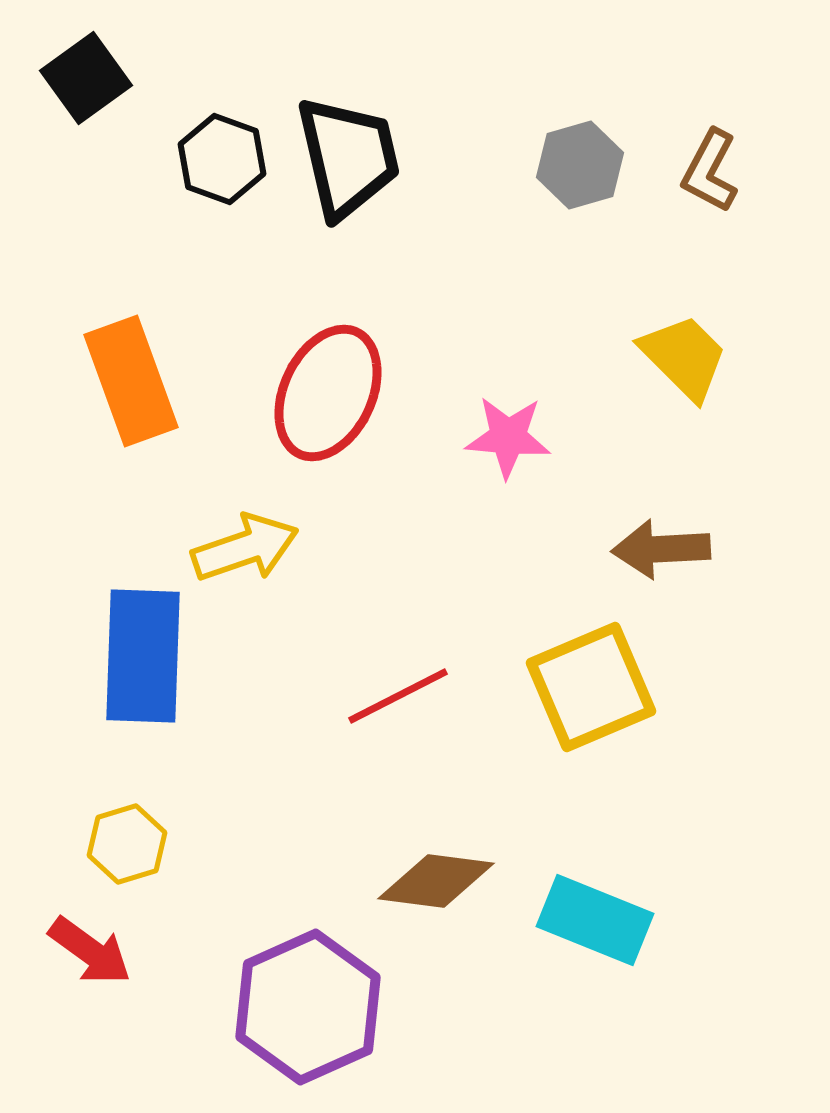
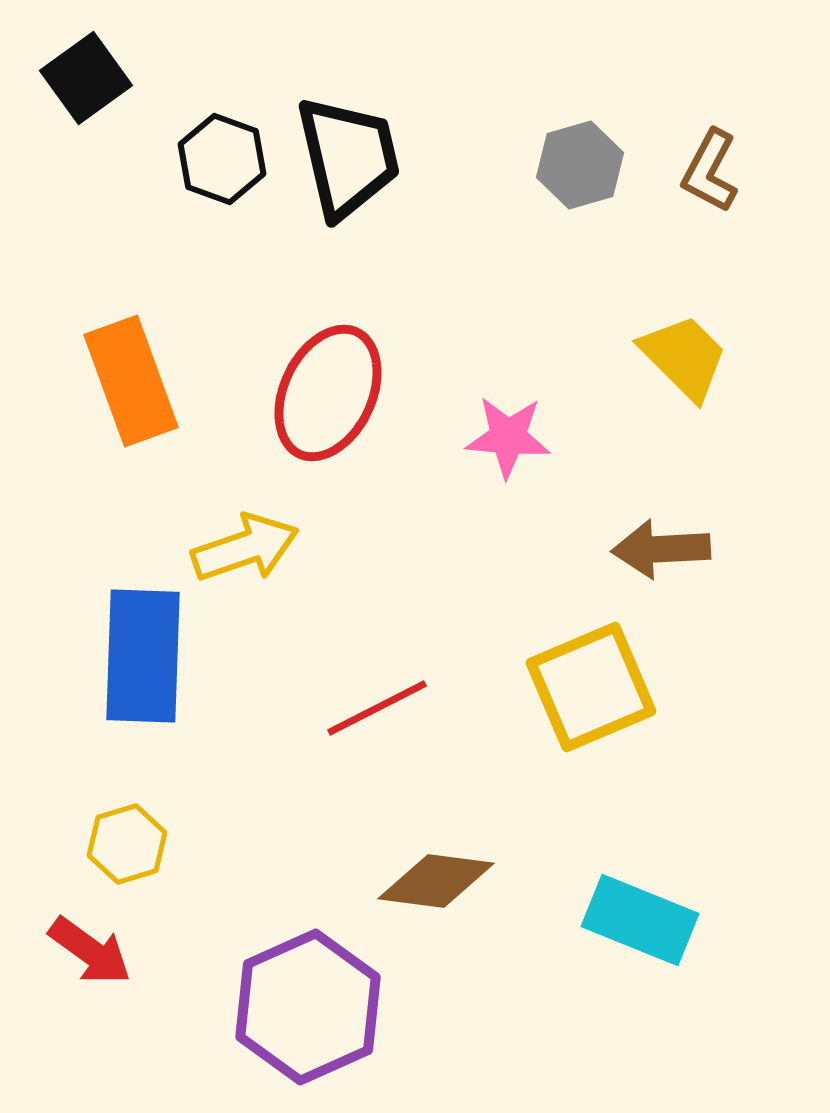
red line: moved 21 px left, 12 px down
cyan rectangle: moved 45 px right
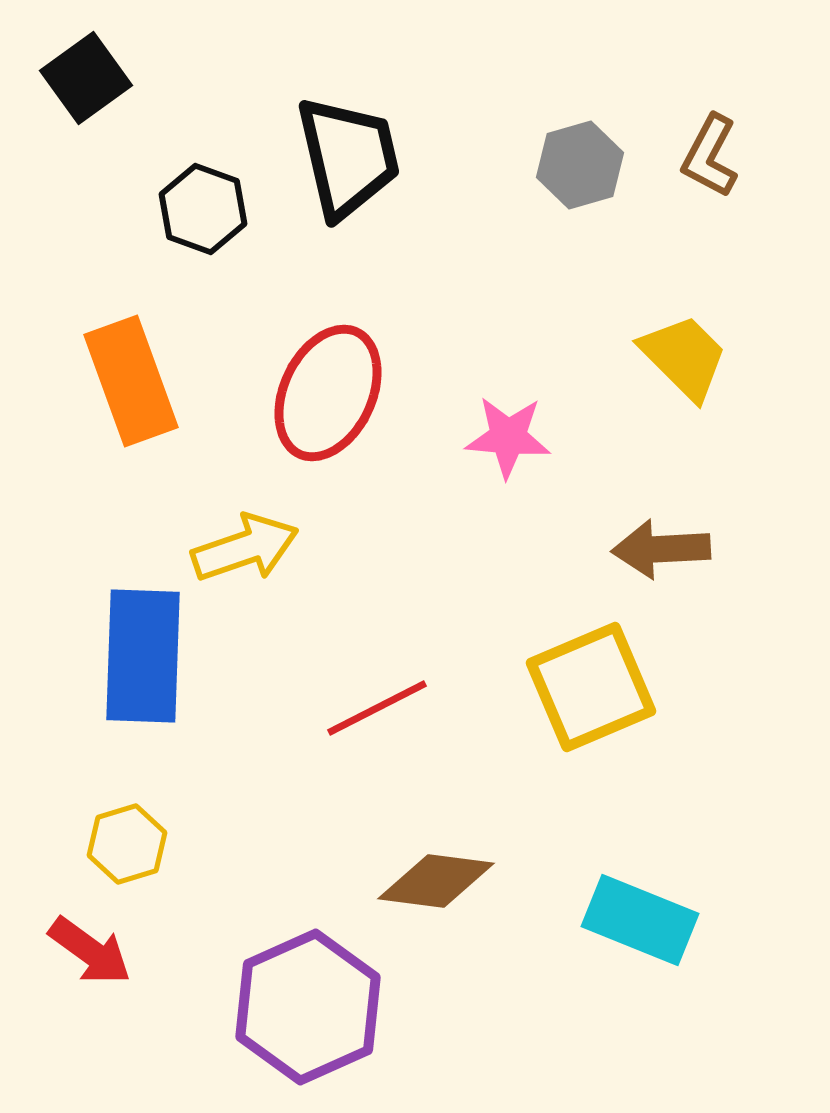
black hexagon: moved 19 px left, 50 px down
brown L-shape: moved 15 px up
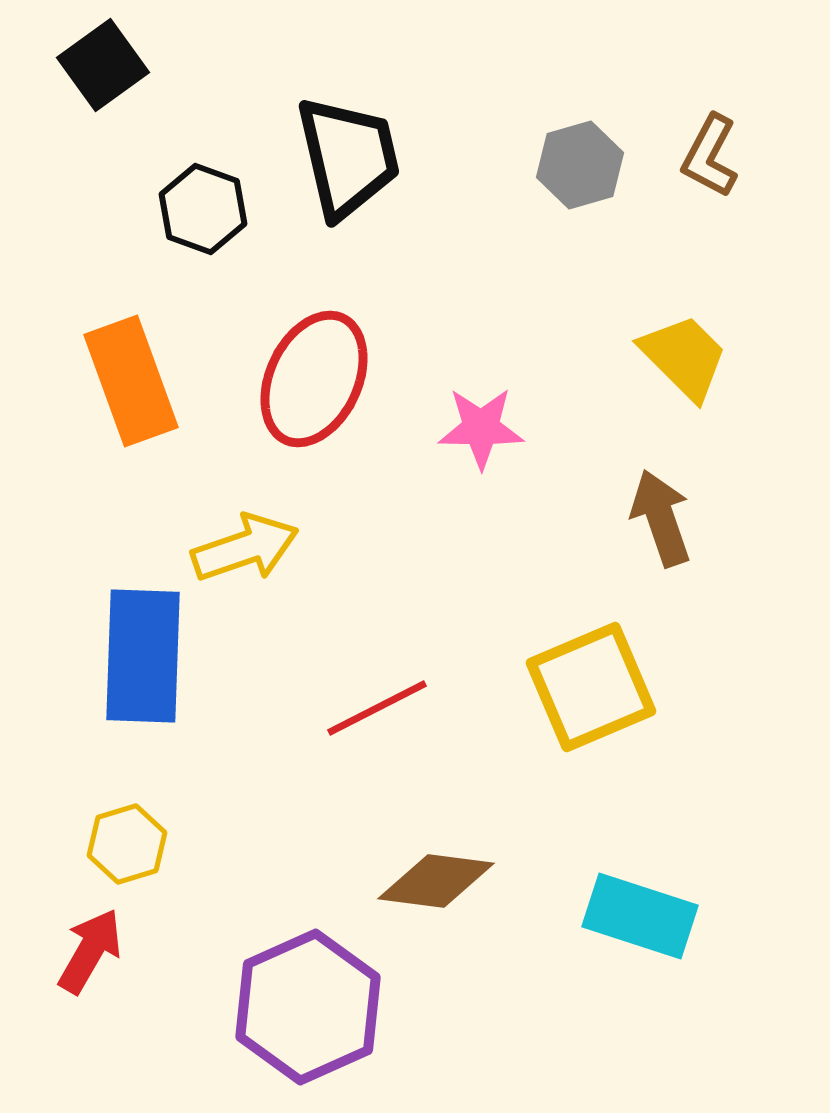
black square: moved 17 px right, 13 px up
red ellipse: moved 14 px left, 14 px up
pink star: moved 27 px left, 9 px up; rotated 4 degrees counterclockwise
brown arrow: moved 31 px up; rotated 74 degrees clockwise
cyan rectangle: moved 4 px up; rotated 4 degrees counterclockwise
red arrow: rotated 96 degrees counterclockwise
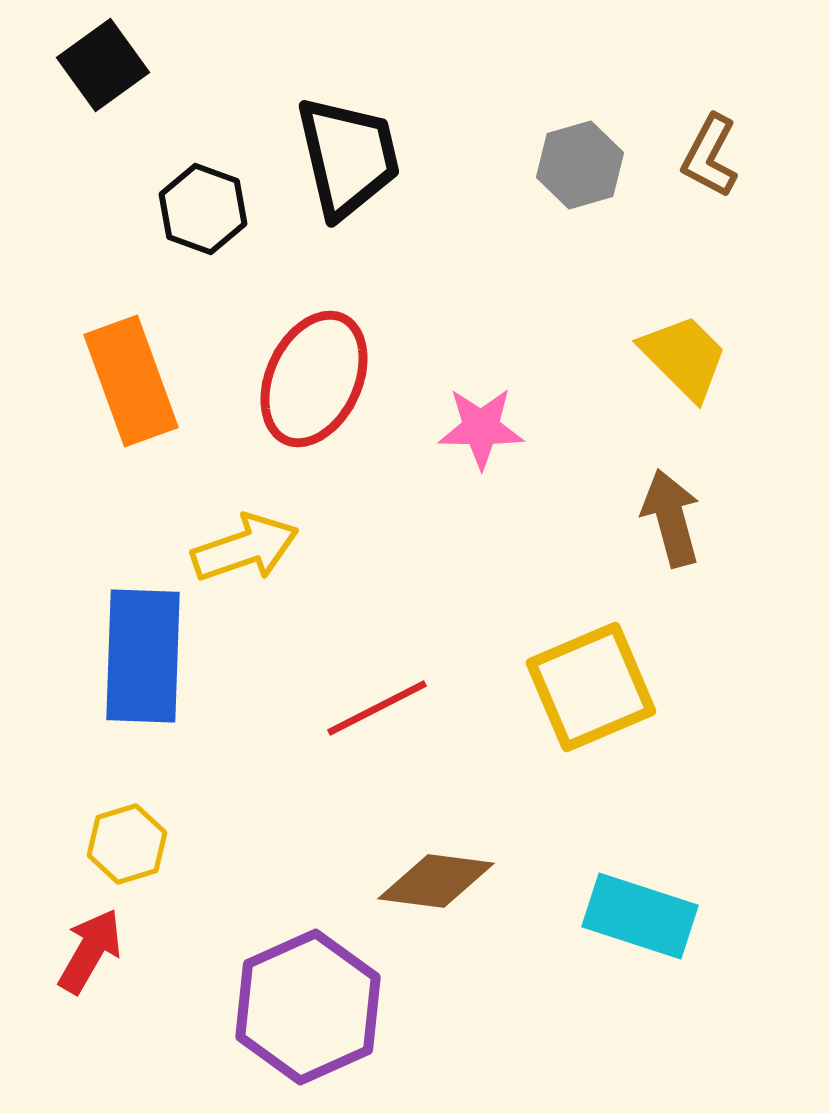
brown arrow: moved 10 px right; rotated 4 degrees clockwise
